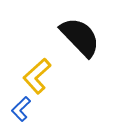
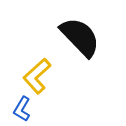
blue L-shape: moved 1 px right; rotated 15 degrees counterclockwise
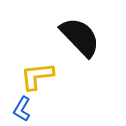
yellow L-shape: rotated 36 degrees clockwise
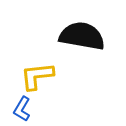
black semicircle: moved 2 px right, 1 px up; rotated 36 degrees counterclockwise
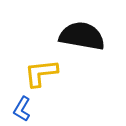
yellow L-shape: moved 4 px right, 3 px up
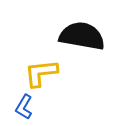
blue L-shape: moved 2 px right, 2 px up
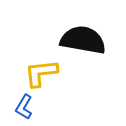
black semicircle: moved 1 px right, 4 px down
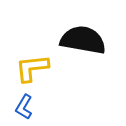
yellow L-shape: moved 9 px left, 5 px up
